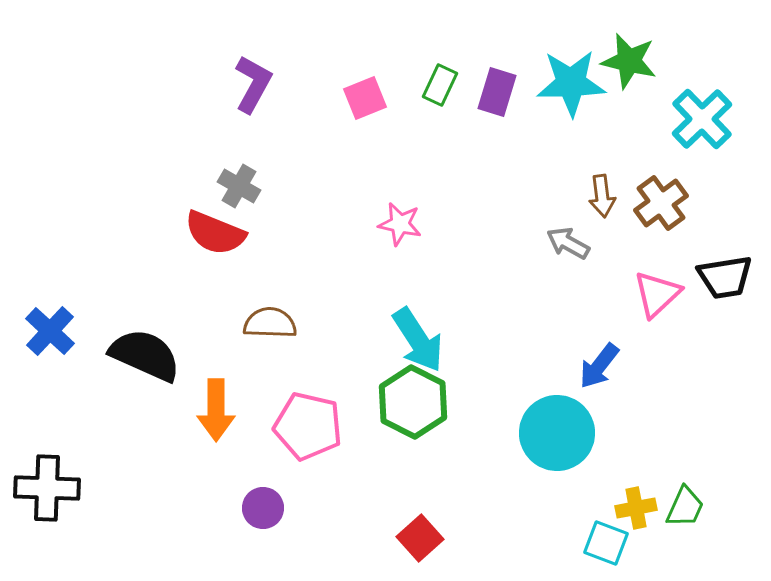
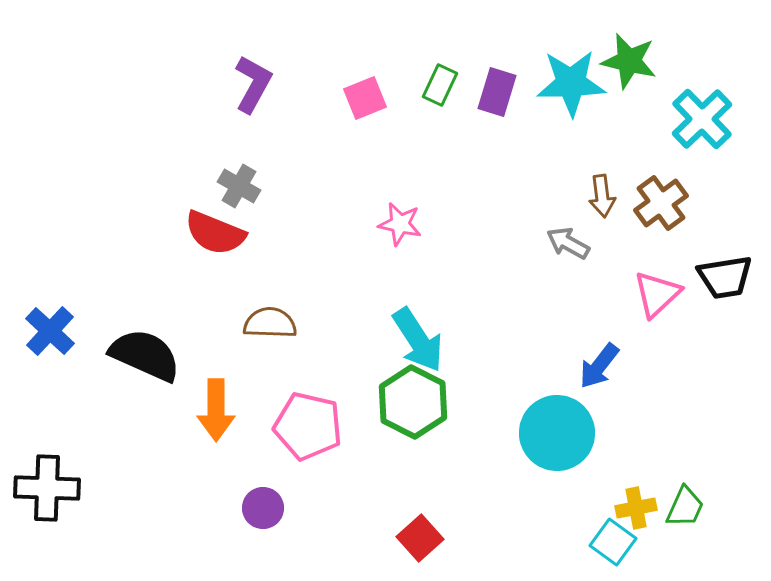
cyan square: moved 7 px right, 1 px up; rotated 15 degrees clockwise
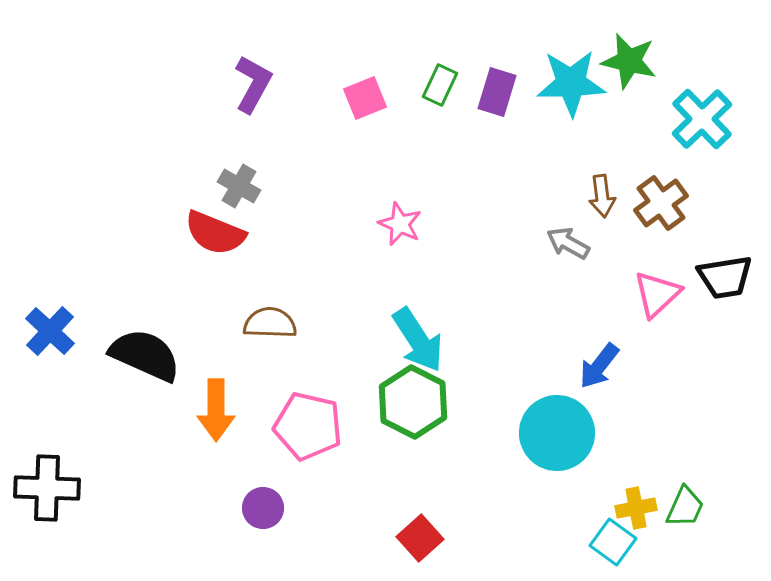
pink star: rotated 12 degrees clockwise
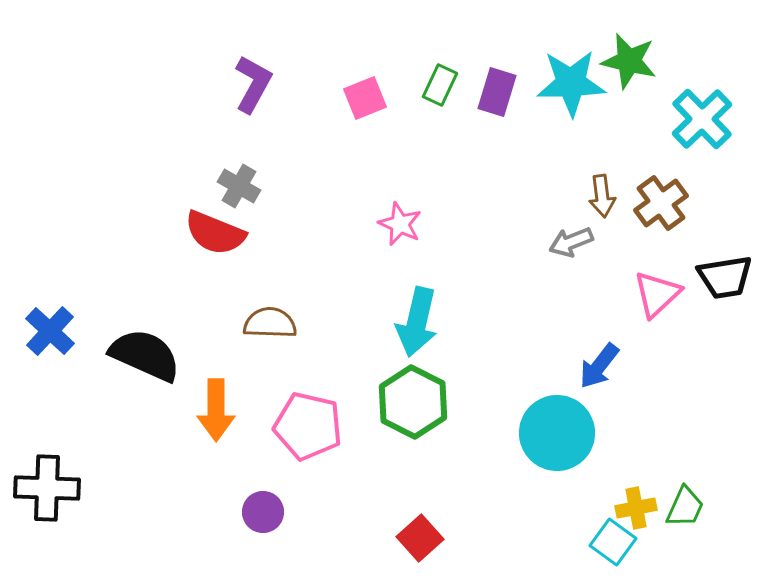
gray arrow: moved 3 px right, 1 px up; rotated 51 degrees counterclockwise
cyan arrow: moved 1 px left, 18 px up; rotated 46 degrees clockwise
purple circle: moved 4 px down
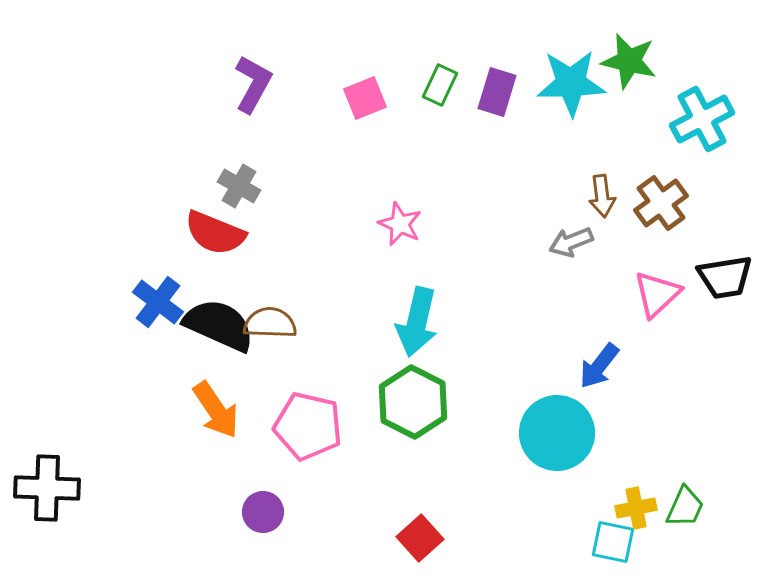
cyan cross: rotated 16 degrees clockwise
blue cross: moved 108 px right, 29 px up; rotated 6 degrees counterclockwise
black semicircle: moved 74 px right, 30 px up
orange arrow: rotated 34 degrees counterclockwise
cyan square: rotated 24 degrees counterclockwise
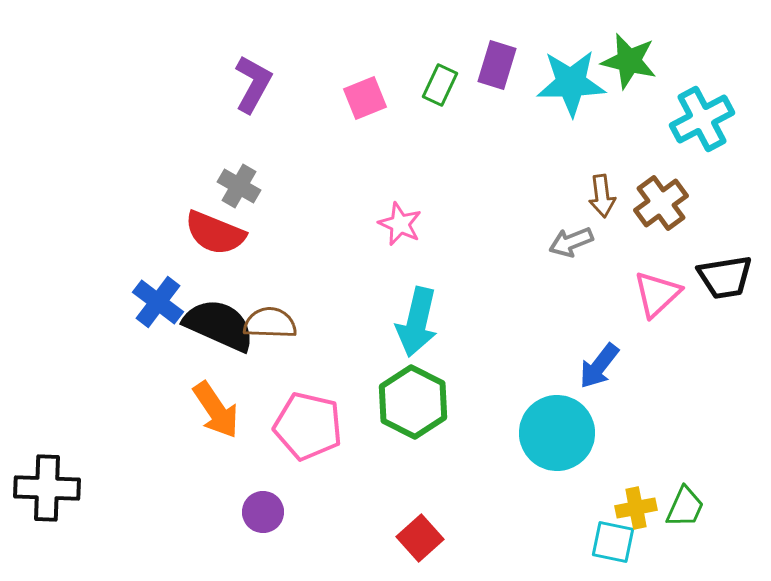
purple rectangle: moved 27 px up
